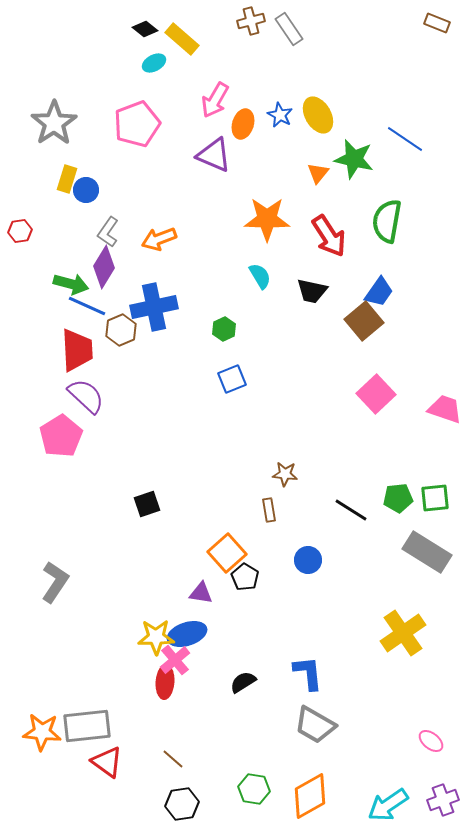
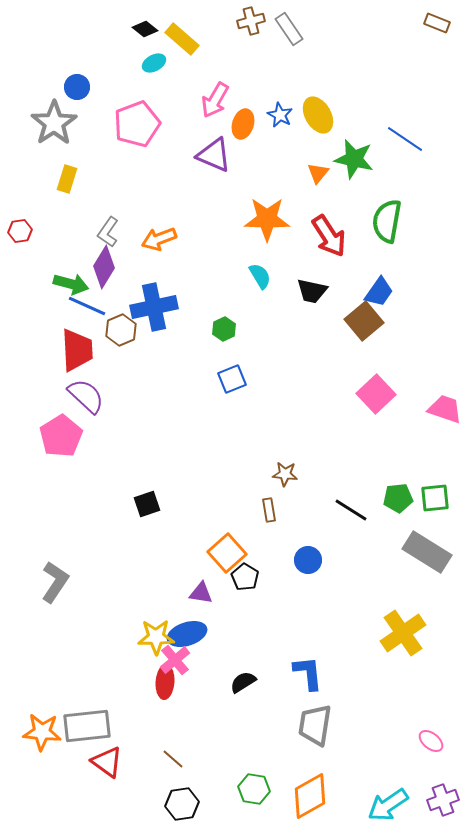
blue circle at (86, 190): moved 9 px left, 103 px up
gray trapezoid at (315, 725): rotated 69 degrees clockwise
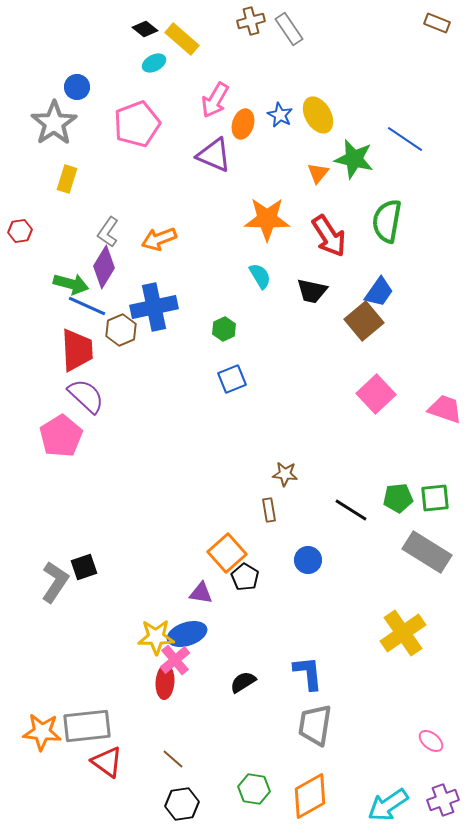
black square at (147, 504): moved 63 px left, 63 px down
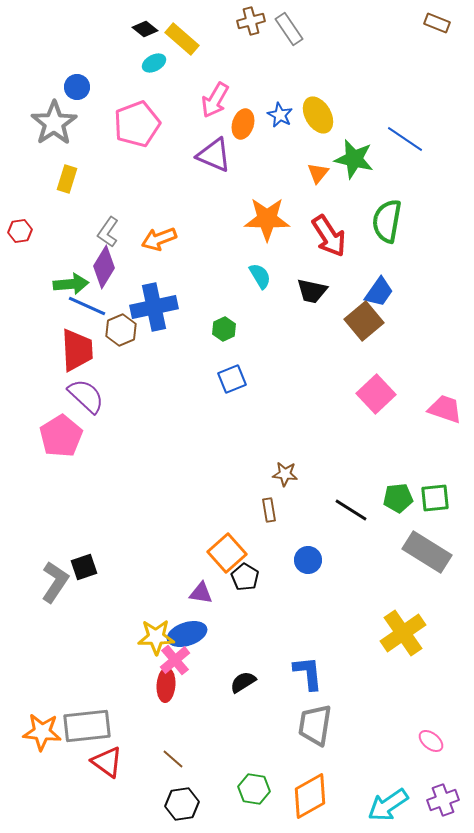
green arrow at (71, 284): rotated 20 degrees counterclockwise
red ellipse at (165, 682): moved 1 px right, 3 px down
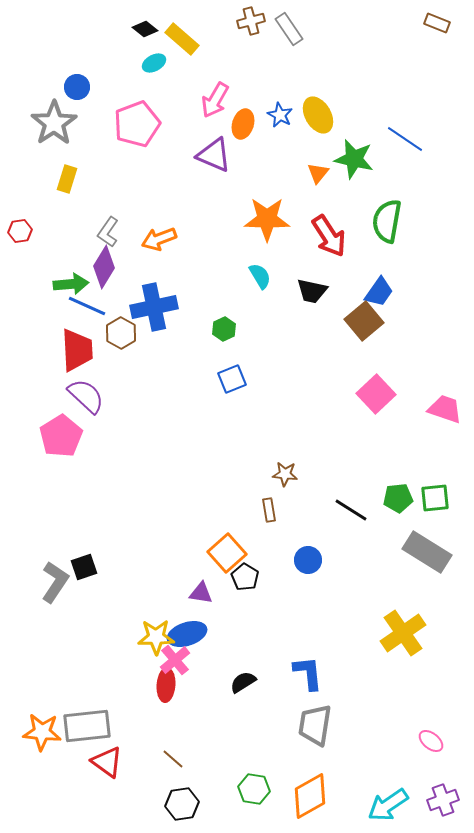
brown hexagon at (121, 330): moved 3 px down; rotated 8 degrees counterclockwise
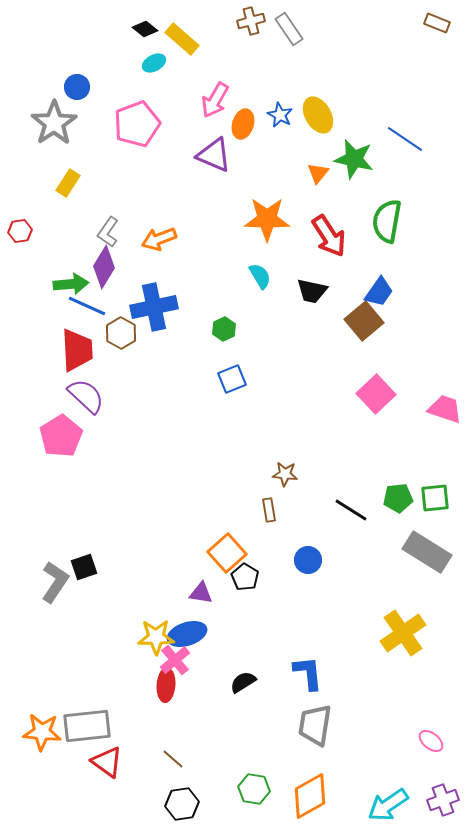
yellow rectangle at (67, 179): moved 1 px right, 4 px down; rotated 16 degrees clockwise
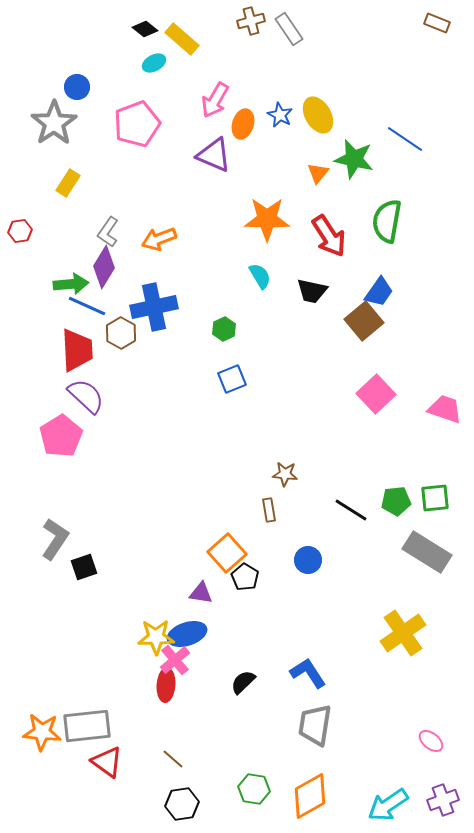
green pentagon at (398, 498): moved 2 px left, 3 px down
gray L-shape at (55, 582): moved 43 px up
blue L-shape at (308, 673): rotated 27 degrees counterclockwise
black semicircle at (243, 682): rotated 12 degrees counterclockwise
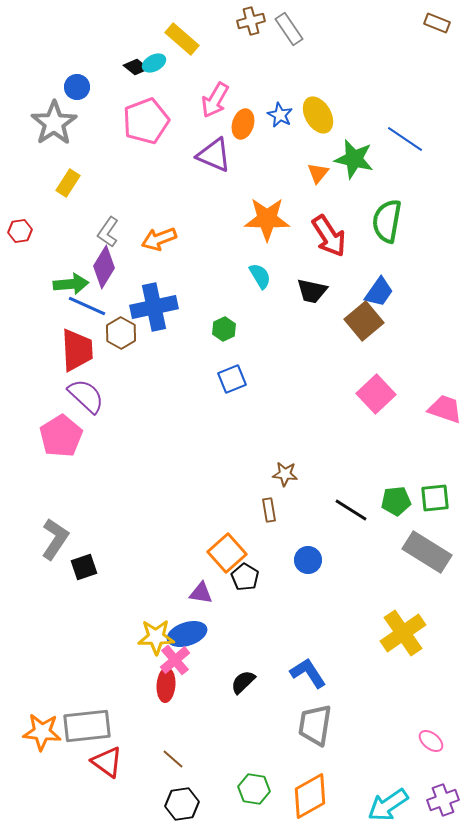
black diamond at (145, 29): moved 9 px left, 38 px down
pink pentagon at (137, 124): moved 9 px right, 3 px up
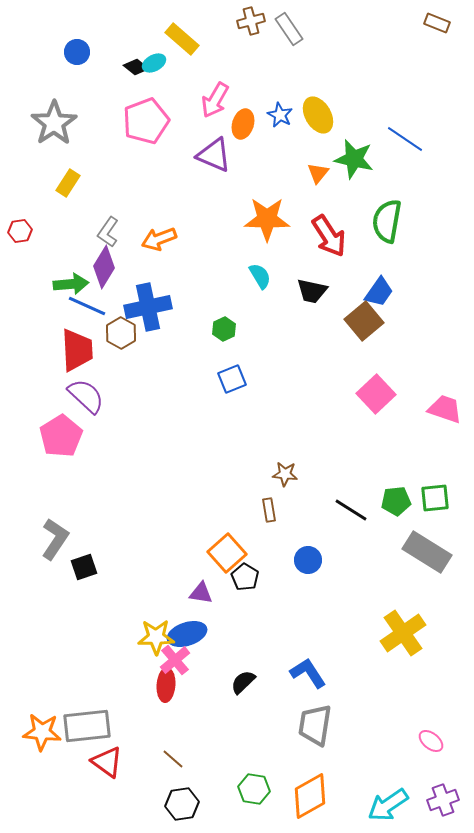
blue circle at (77, 87): moved 35 px up
blue cross at (154, 307): moved 6 px left
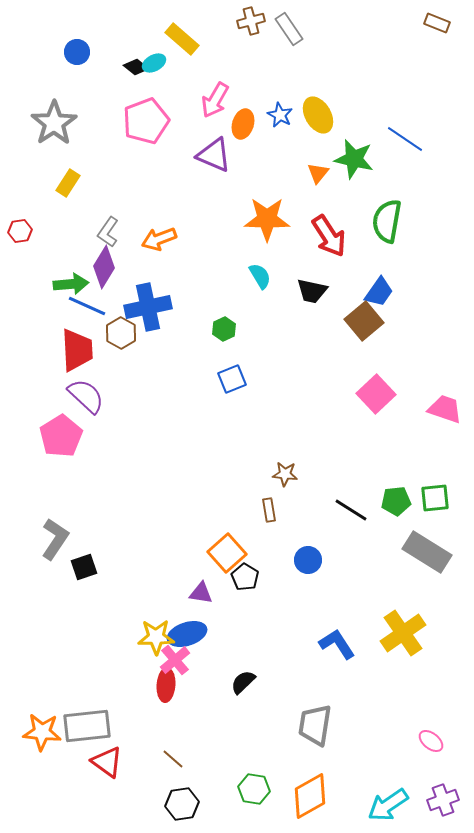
blue L-shape at (308, 673): moved 29 px right, 29 px up
